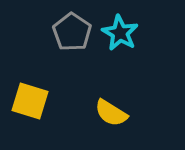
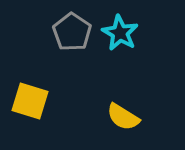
yellow semicircle: moved 12 px right, 4 px down
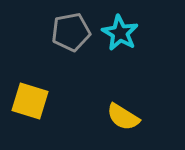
gray pentagon: moved 1 px left; rotated 27 degrees clockwise
